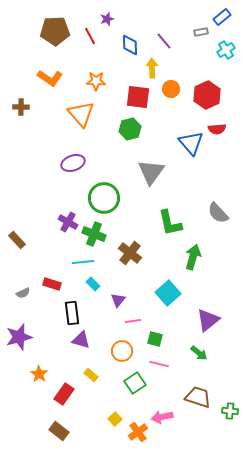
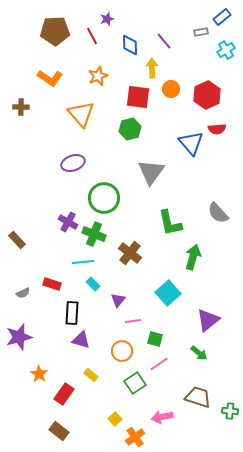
red line at (90, 36): moved 2 px right
orange star at (96, 81): moved 2 px right, 5 px up; rotated 24 degrees counterclockwise
black rectangle at (72, 313): rotated 10 degrees clockwise
pink line at (159, 364): rotated 48 degrees counterclockwise
orange cross at (138, 432): moved 3 px left, 5 px down
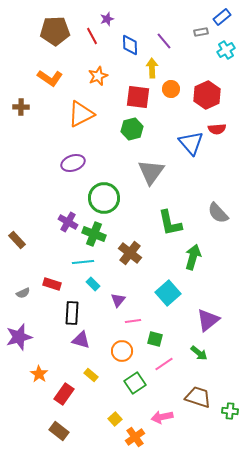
orange triangle at (81, 114): rotated 44 degrees clockwise
green hexagon at (130, 129): moved 2 px right
pink line at (159, 364): moved 5 px right
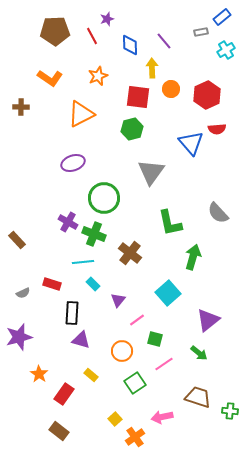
pink line at (133, 321): moved 4 px right, 1 px up; rotated 28 degrees counterclockwise
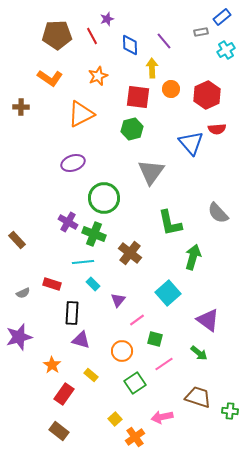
brown pentagon at (55, 31): moved 2 px right, 4 px down
purple triangle at (208, 320): rotated 45 degrees counterclockwise
orange star at (39, 374): moved 13 px right, 9 px up
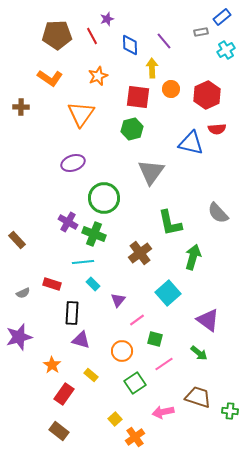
orange triangle at (81, 114): rotated 28 degrees counterclockwise
blue triangle at (191, 143): rotated 36 degrees counterclockwise
brown cross at (130, 253): moved 10 px right; rotated 15 degrees clockwise
pink arrow at (162, 417): moved 1 px right, 5 px up
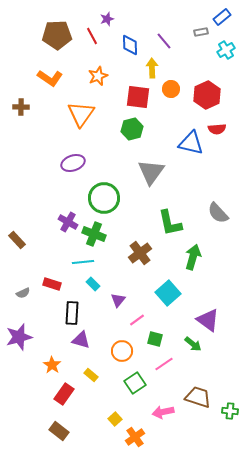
green arrow at (199, 353): moved 6 px left, 9 px up
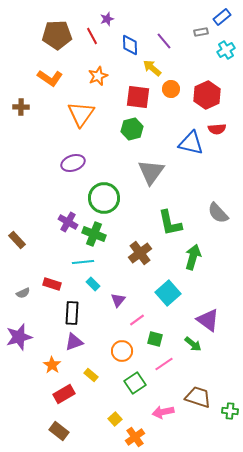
yellow arrow at (152, 68): rotated 48 degrees counterclockwise
purple triangle at (81, 340): moved 7 px left, 2 px down; rotated 36 degrees counterclockwise
red rectangle at (64, 394): rotated 25 degrees clockwise
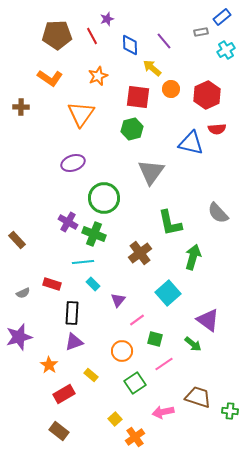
orange star at (52, 365): moved 3 px left
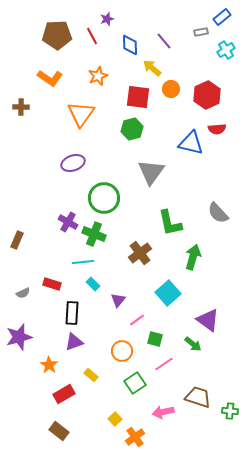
brown rectangle at (17, 240): rotated 66 degrees clockwise
